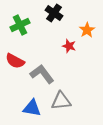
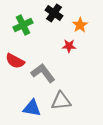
green cross: moved 3 px right
orange star: moved 7 px left, 5 px up
red star: rotated 16 degrees counterclockwise
gray L-shape: moved 1 px right, 1 px up
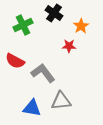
orange star: moved 1 px right, 1 px down
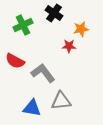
orange star: moved 3 px down; rotated 21 degrees clockwise
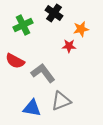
gray triangle: rotated 15 degrees counterclockwise
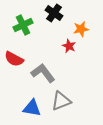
red star: rotated 24 degrees clockwise
red semicircle: moved 1 px left, 2 px up
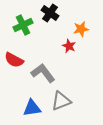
black cross: moved 4 px left
red semicircle: moved 1 px down
blue triangle: rotated 18 degrees counterclockwise
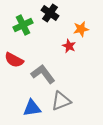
gray L-shape: moved 1 px down
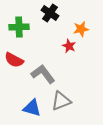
green cross: moved 4 px left, 2 px down; rotated 24 degrees clockwise
blue triangle: rotated 24 degrees clockwise
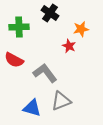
gray L-shape: moved 2 px right, 1 px up
